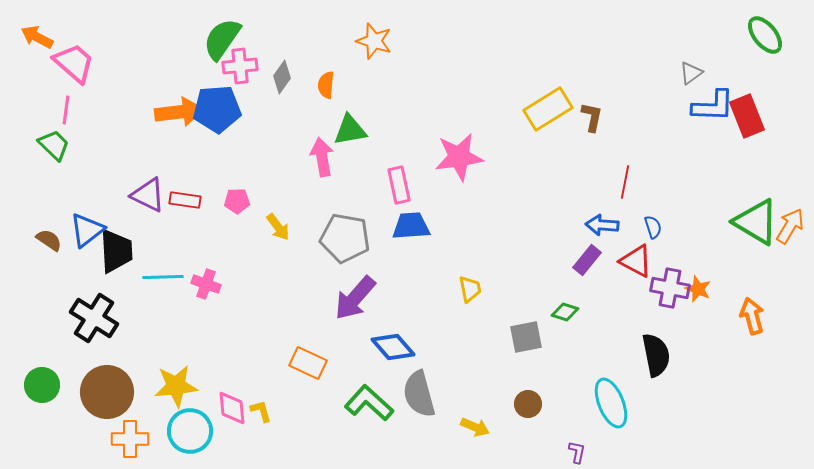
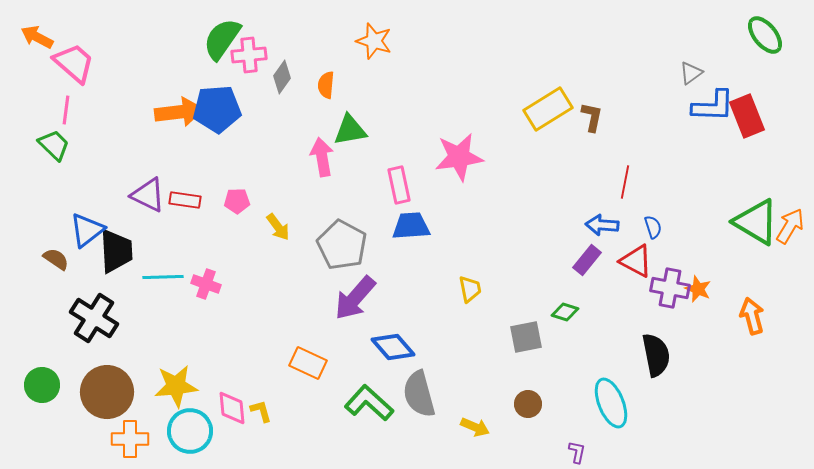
pink cross at (240, 66): moved 9 px right, 11 px up
gray pentagon at (345, 238): moved 3 px left, 7 px down; rotated 18 degrees clockwise
brown semicircle at (49, 240): moved 7 px right, 19 px down
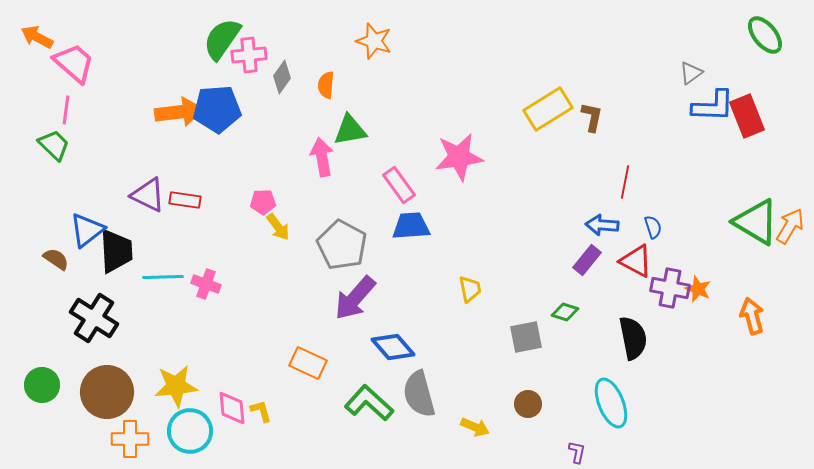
pink rectangle at (399, 185): rotated 24 degrees counterclockwise
pink pentagon at (237, 201): moved 26 px right, 1 px down
black semicircle at (656, 355): moved 23 px left, 17 px up
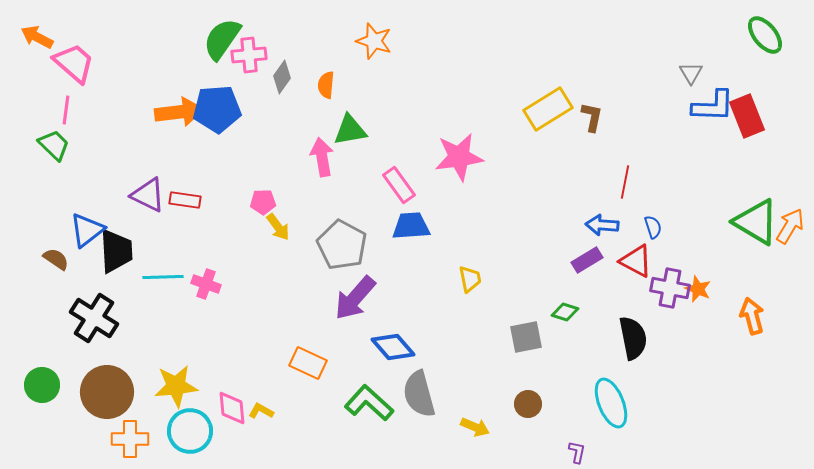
gray triangle at (691, 73): rotated 25 degrees counterclockwise
purple rectangle at (587, 260): rotated 20 degrees clockwise
yellow trapezoid at (470, 289): moved 10 px up
yellow L-shape at (261, 411): rotated 45 degrees counterclockwise
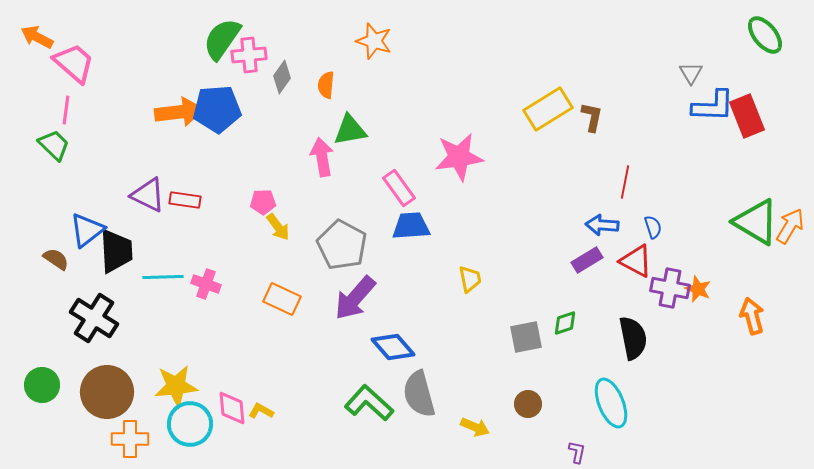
pink rectangle at (399, 185): moved 3 px down
green diamond at (565, 312): moved 11 px down; rotated 36 degrees counterclockwise
orange rectangle at (308, 363): moved 26 px left, 64 px up
cyan circle at (190, 431): moved 7 px up
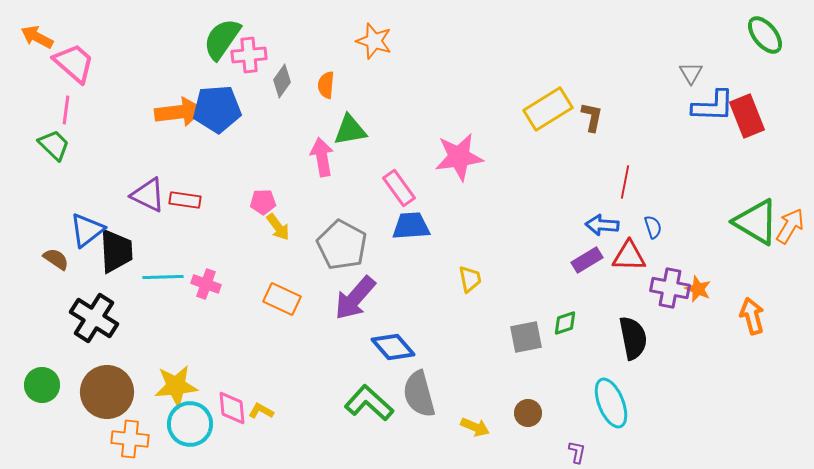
gray diamond at (282, 77): moved 4 px down
red triangle at (636, 261): moved 7 px left, 5 px up; rotated 27 degrees counterclockwise
brown circle at (528, 404): moved 9 px down
orange cross at (130, 439): rotated 6 degrees clockwise
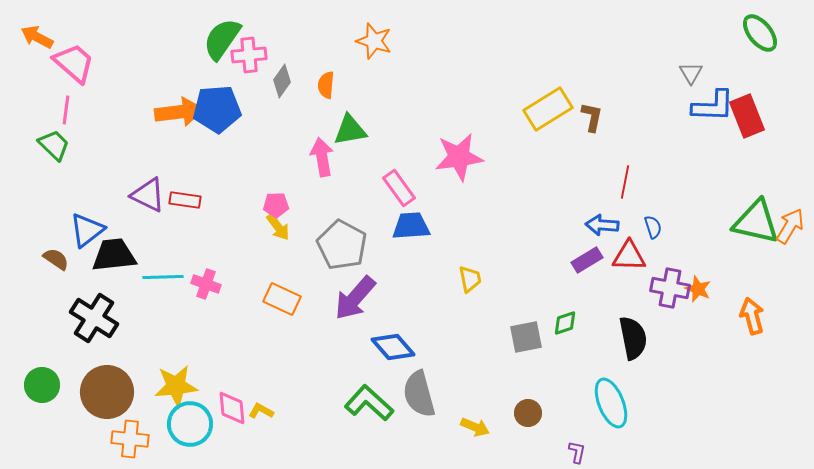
green ellipse at (765, 35): moved 5 px left, 2 px up
pink pentagon at (263, 202): moved 13 px right, 3 px down
green triangle at (756, 222): rotated 18 degrees counterclockwise
black trapezoid at (116, 251): moved 2 px left, 4 px down; rotated 93 degrees counterclockwise
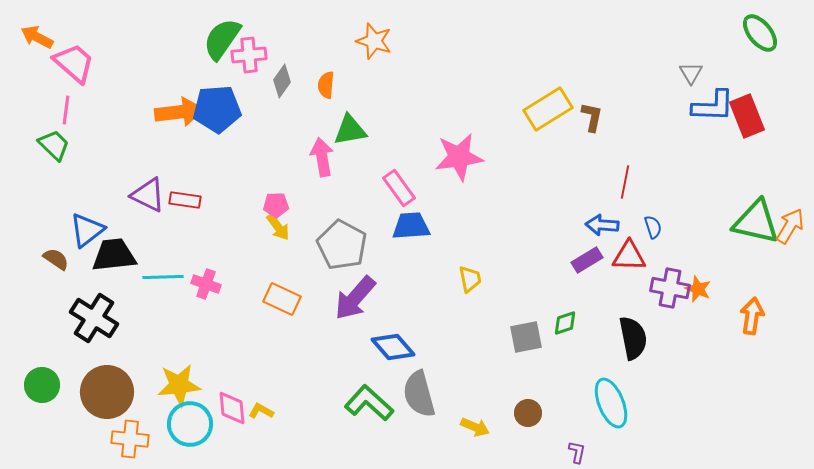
orange arrow at (752, 316): rotated 24 degrees clockwise
yellow star at (176, 386): moved 3 px right, 1 px up
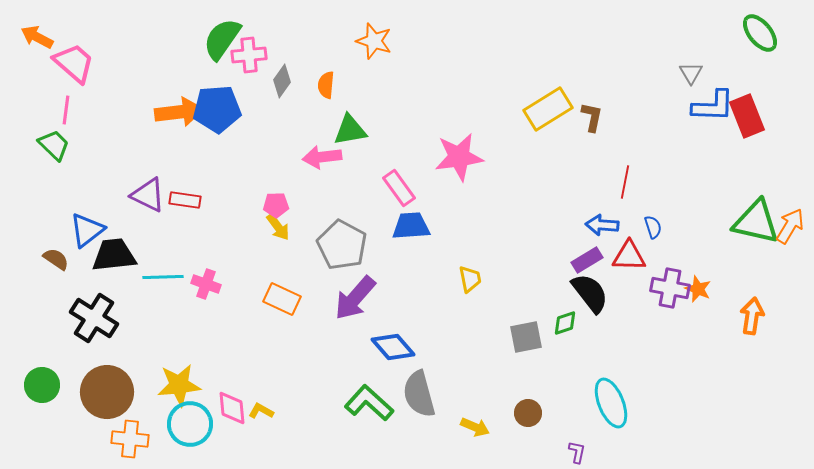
pink arrow at (322, 157): rotated 87 degrees counterclockwise
black semicircle at (633, 338): moved 43 px left, 45 px up; rotated 27 degrees counterclockwise
